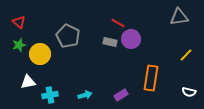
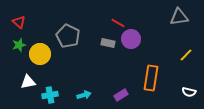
gray rectangle: moved 2 px left, 1 px down
cyan arrow: moved 1 px left
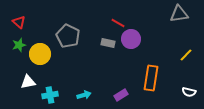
gray triangle: moved 3 px up
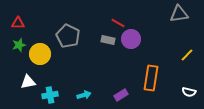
red triangle: moved 1 px left, 1 px down; rotated 40 degrees counterclockwise
gray rectangle: moved 3 px up
yellow line: moved 1 px right
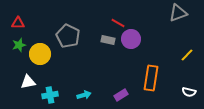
gray triangle: moved 1 px left, 1 px up; rotated 12 degrees counterclockwise
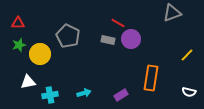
gray triangle: moved 6 px left
cyan arrow: moved 2 px up
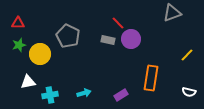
red line: rotated 16 degrees clockwise
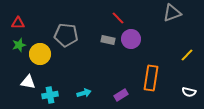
red line: moved 5 px up
gray pentagon: moved 2 px left, 1 px up; rotated 20 degrees counterclockwise
white triangle: rotated 21 degrees clockwise
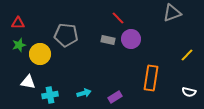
purple rectangle: moved 6 px left, 2 px down
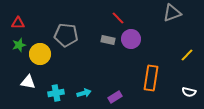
cyan cross: moved 6 px right, 2 px up
